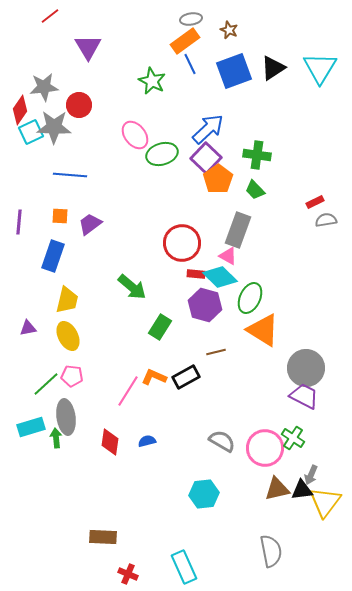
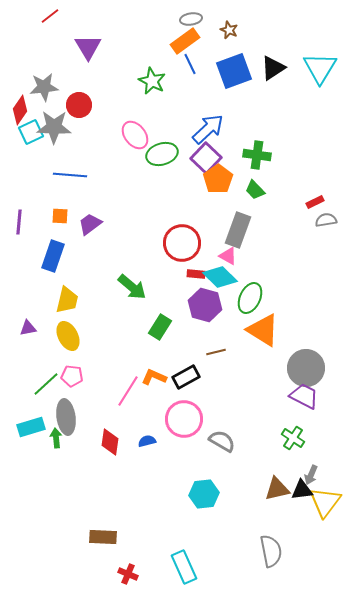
pink circle at (265, 448): moved 81 px left, 29 px up
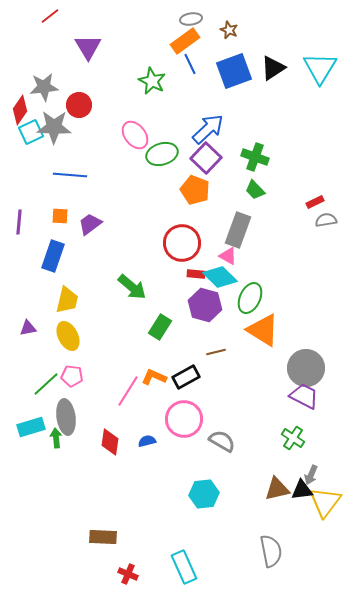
green cross at (257, 155): moved 2 px left, 2 px down; rotated 12 degrees clockwise
orange pentagon at (218, 179): moved 23 px left, 11 px down; rotated 16 degrees counterclockwise
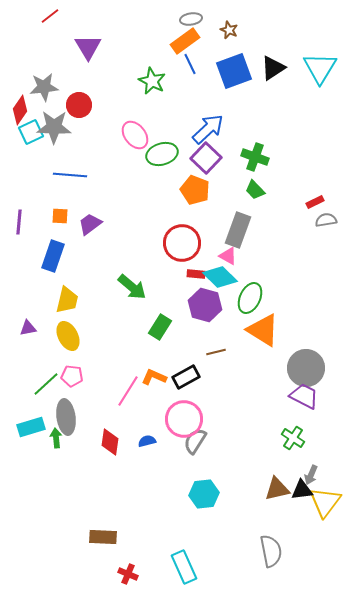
gray semicircle at (222, 441): moved 27 px left; rotated 88 degrees counterclockwise
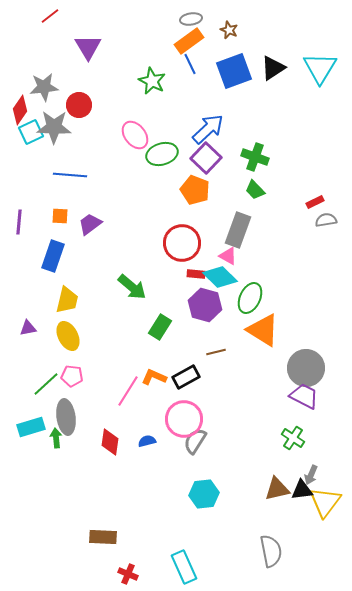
orange rectangle at (185, 41): moved 4 px right
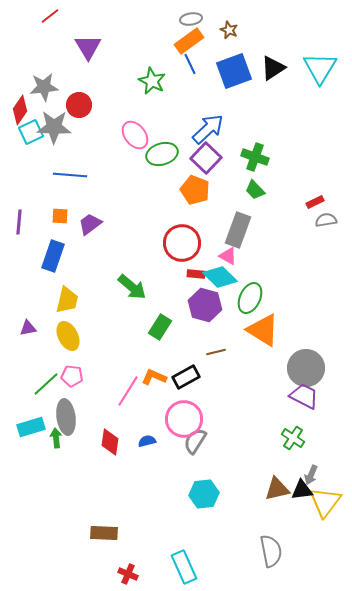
brown rectangle at (103, 537): moved 1 px right, 4 px up
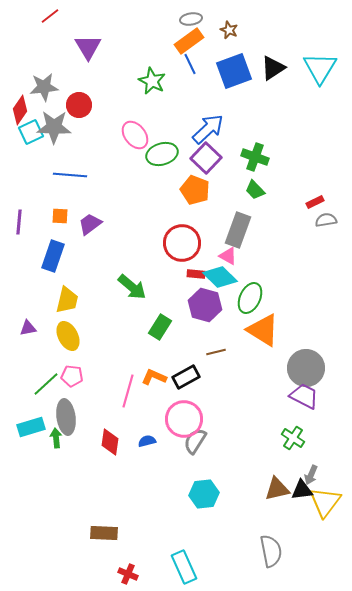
pink line at (128, 391): rotated 16 degrees counterclockwise
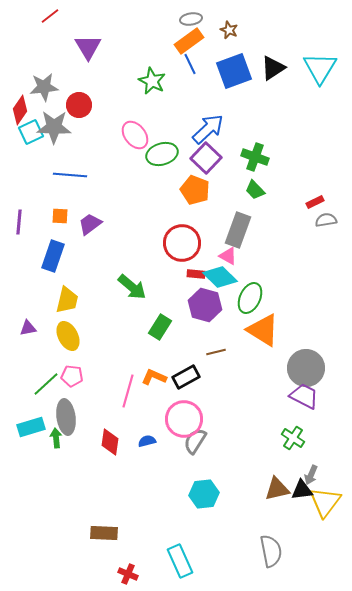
cyan rectangle at (184, 567): moved 4 px left, 6 px up
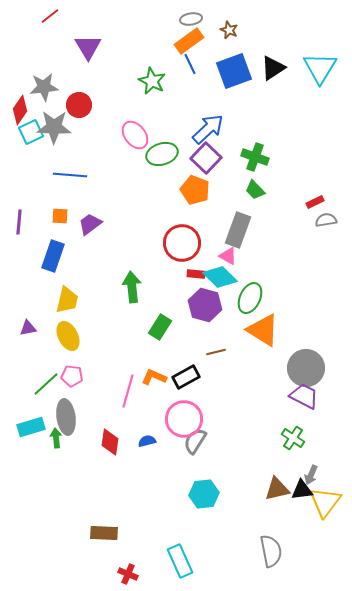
green arrow at (132, 287): rotated 136 degrees counterclockwise
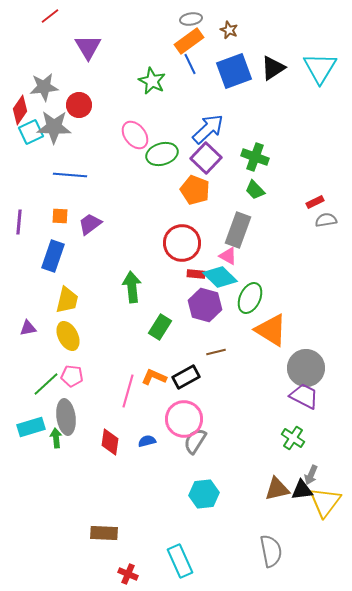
orange triangle at (263, 330): moved 8 px right
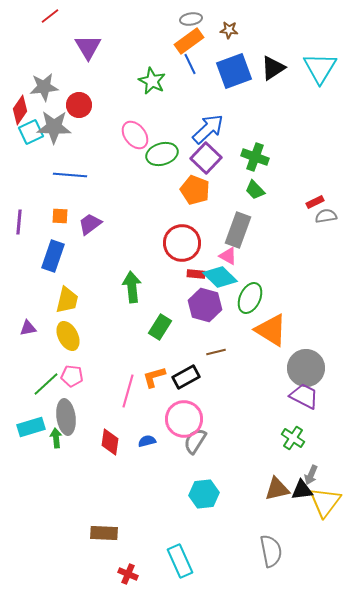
brown star at (229, 30): rotated 18 degrees counterclockwise
gray semicircle at (326, 220): moved 4 px up
orange L-shape at (154, 377): rotated 40 degrees counterclockwise
